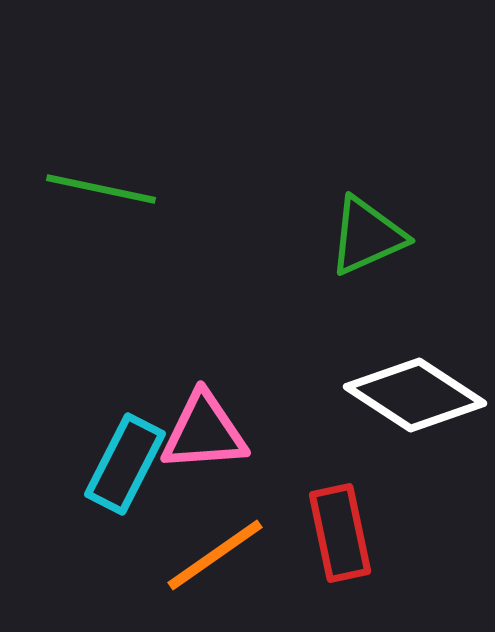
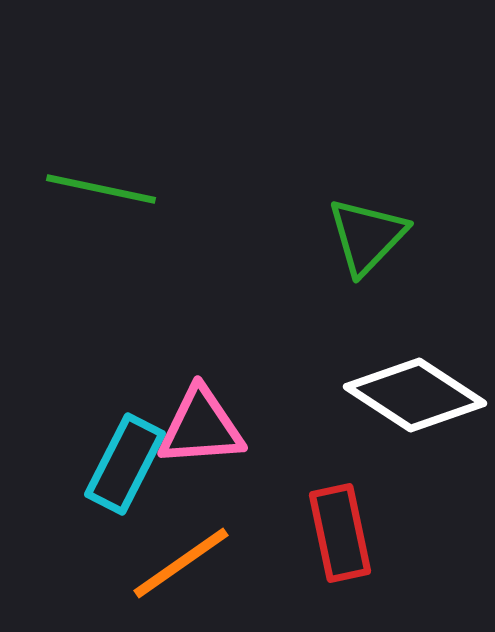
green triangle: rotated 22 degrees counterclockwise
pink triangle: moved 3 px left, 5 px up
orange line: moved 34 px left, 8 px down
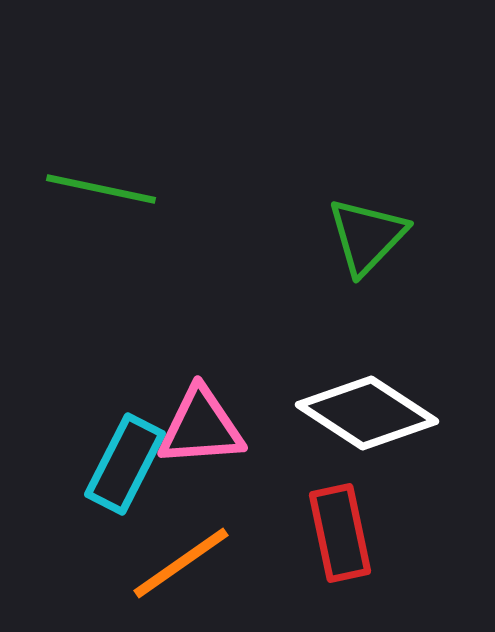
white diamond: moved 48 px left, 18 px down
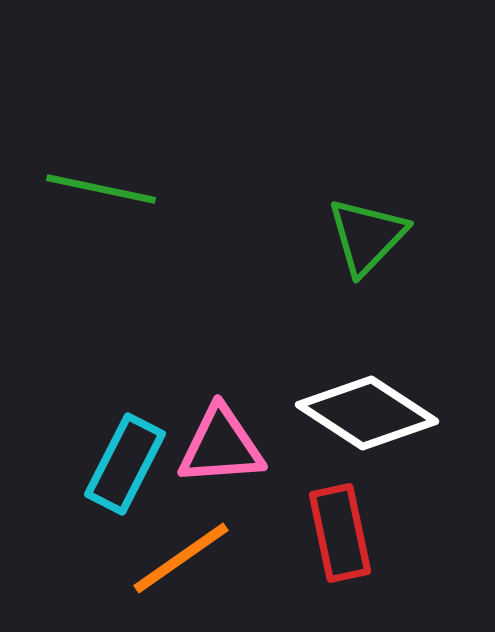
pink triangle: moved 20 px right, 19 px down
orange line: moved 5 px up
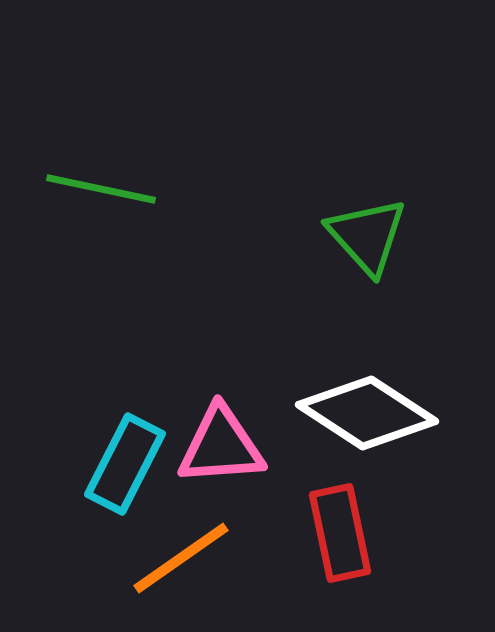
green triangle: rotated 26 degrees counterclockwise
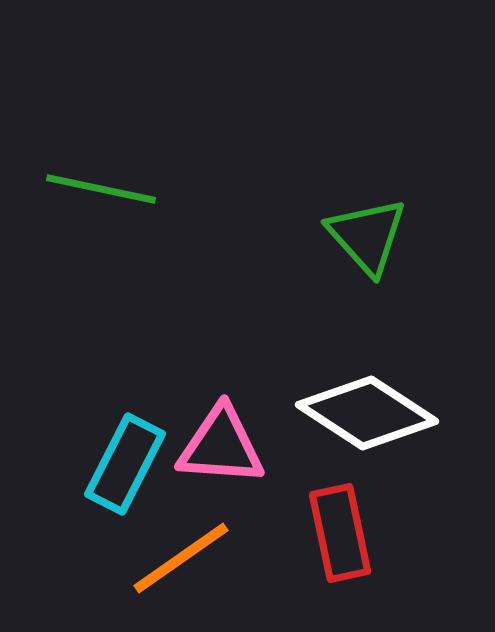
pink triangle: rotated 8 degrees clockwise
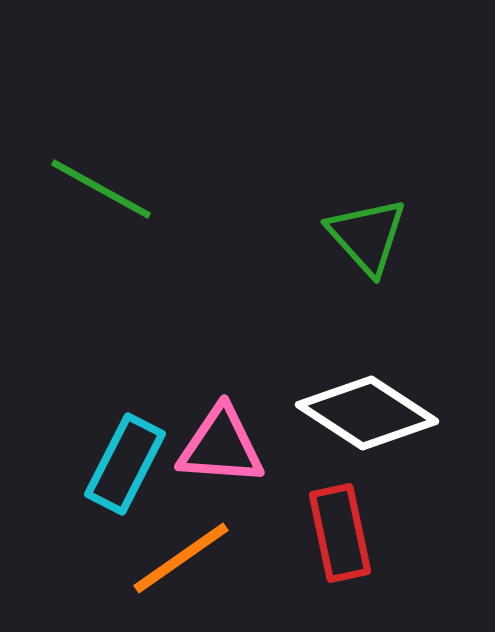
green line: rotated 17 degrees clockwise
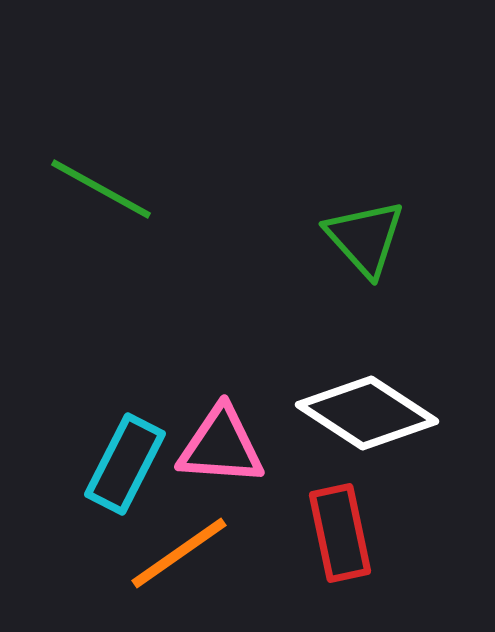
green triangle: moved 2 px left, 2 px down
orange line: moved 2 px left, 5 px up
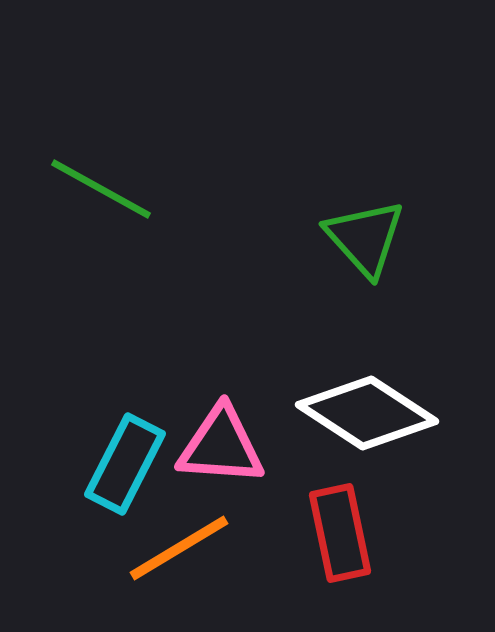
orange line: moved 5 px up; rotated 4 degrees clockwise
